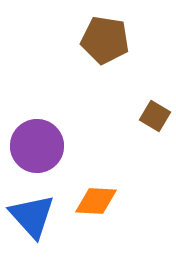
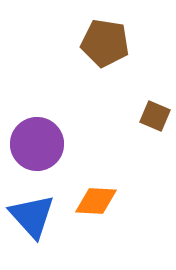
brown pentagon: moved 3 px down
brown square: rotated 8 degrees counterclockwise
purple circle: moved 2 px up
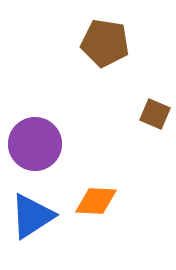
brown square: moved 2 px up
purple circle: moved 2 px left
blue triangle: rotated 39 degrees clockwise
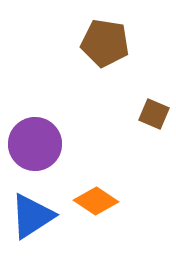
brown square: moved 1 px left
orange diamond: rotated 30 degrees clockwise
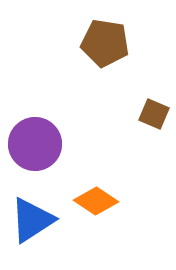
blue triangle: moved 4 px down
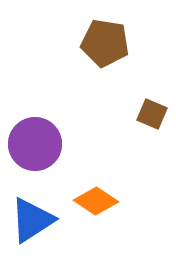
brown square: moved 2 px left
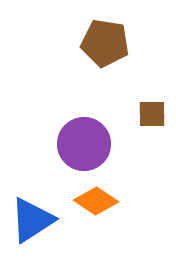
brown square: rotated 24 degrees counterclockwise
purple circle: moved 49 px right
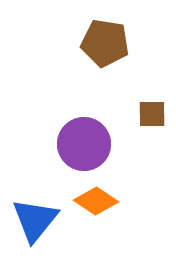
blue triangle: moved 3 px right; rotated 18 degrees counterclockwise
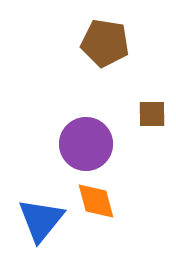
purple circle: moved 2 px right
orange diamond: rotated 42 degrees clockwise
blue triangle: moved 6 px right
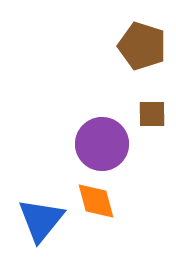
brown pentagon: moved 37 px right, 3 px down; rotated 9 degrees clockwise
purple circle: moved 16 px right
